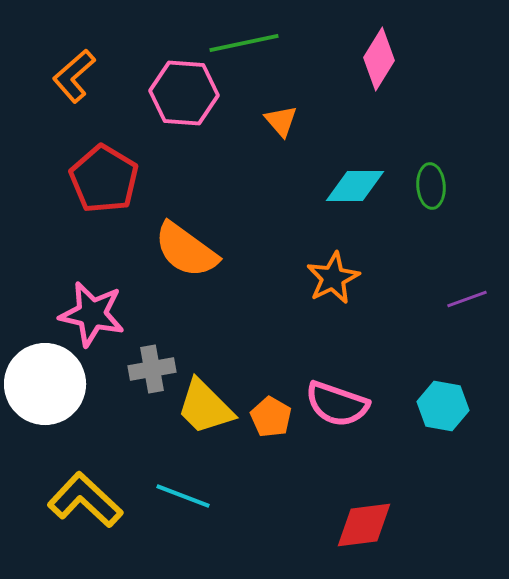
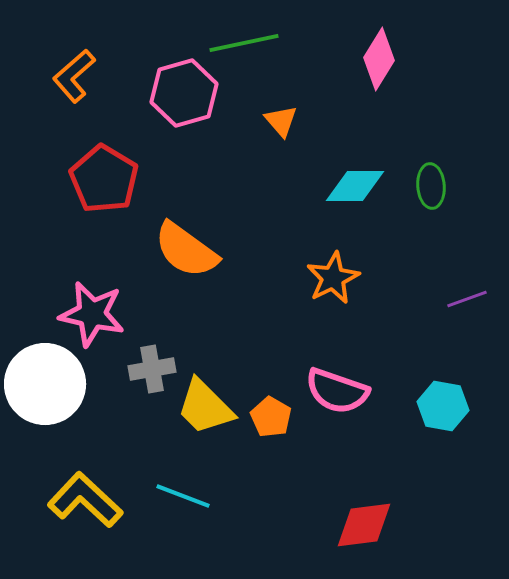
pink hexagon: rotated 20 degrees counterclockwise
pink semicircle: moved 13 px up
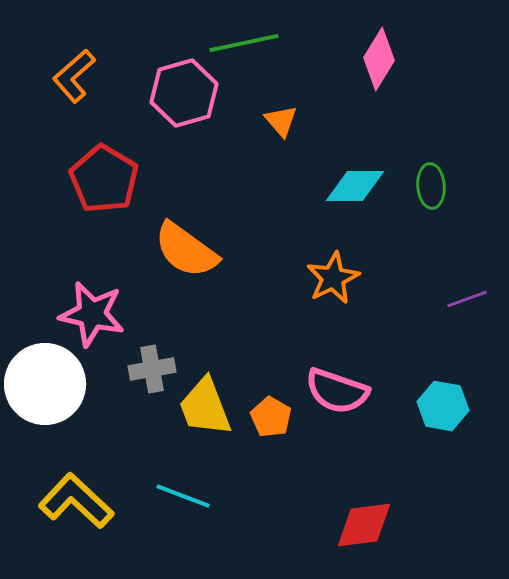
yellow trapezoid: rotated 24 degrees clockwise
yellow L-shape: moved 9 px left, 1 px down
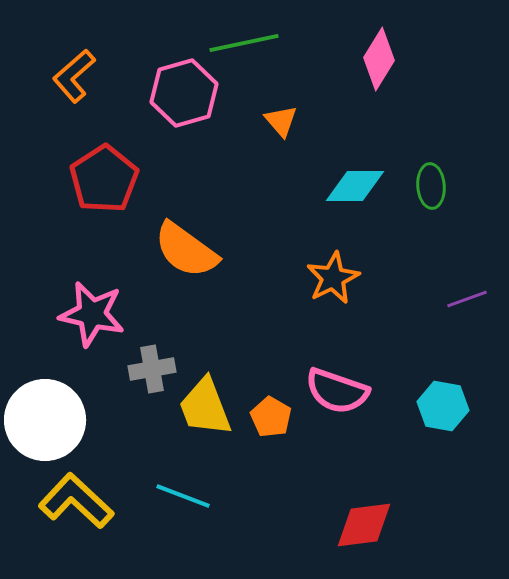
red pentagon: rotated 8 degrees clockwise
white circle: moved 36 px down
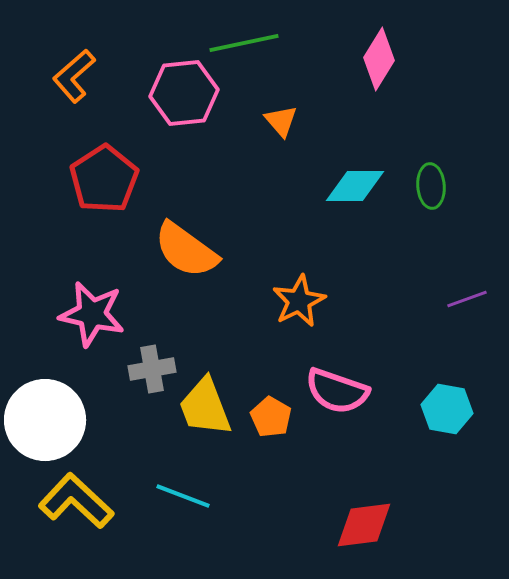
pink hexagon: rotated 10 degrees clockwise
orange star: moved 34 px left, 23 px down
cyan hexagon: moved 4 px right, 3 px down
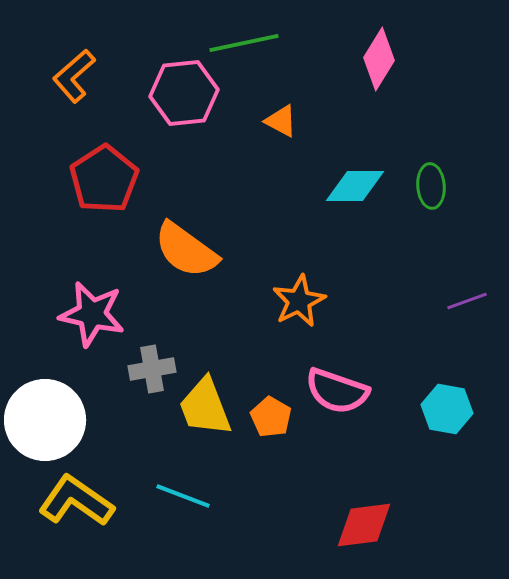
orange triangle: rotated 21 degrees counterclockwise
purple line: moved 2 px down
yellow L-shape: rotated 8 degrees counterclockwise
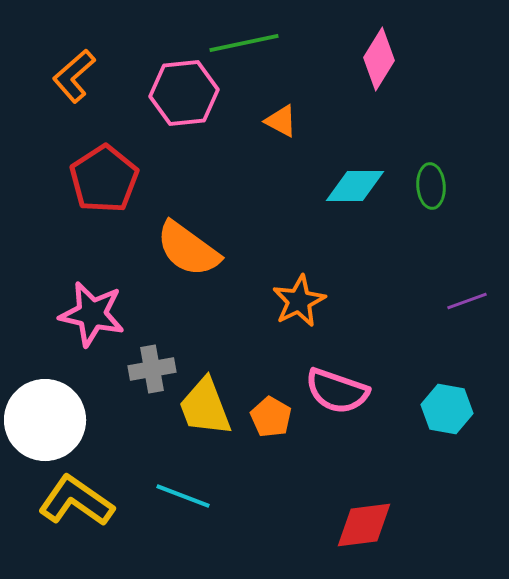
orange semicircle: moved 2 px right, 1 px up
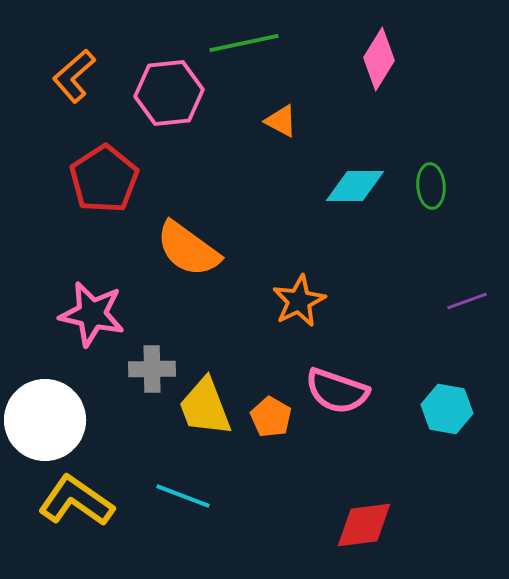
pink hexagon: moved 15 px left
gray cross: rotated 9 degrees clockwise
